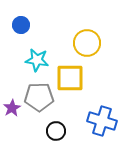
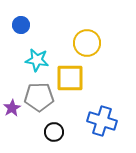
black circle: moved 2 px left, 1 px down
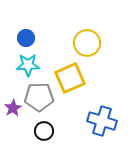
blue circle: moved 5 px right, 13 px down
cyan star: moved 9 px left, 5 px down; rotated 10 degrees counterclockwise
yellow square: rotated 24 degrees counterclockwise
purple star: moved 1 px right
black circle: moved 10 px left, 1 px up
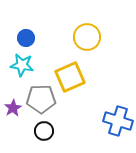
yellow circle: moved 6 px up
cyan star: moved 6 px left; rotated 10 degrees clockwise
yellow square: moved 1 px up
gray pentagon: moved 2 px right, 2 px down
blue cross: moved 16 px right
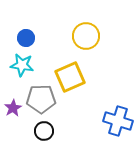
yellow circle: moved 1 px left, 1 px up
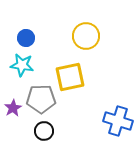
yellow square: rotated 12 degrees clockwise
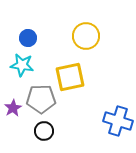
blue circle: moved 2 px right
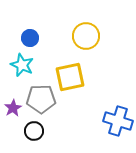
blue circle: moved 2 px right
cyan star: rotated 15 degrees clockwise
black circle: moved 10 px left
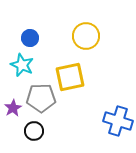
gray pentagon: moved 1 px up
